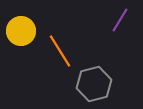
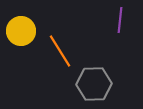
purple line: rotated 25 degrees counterclockwise
gray hexagon: rotated 12 degrees clockwise
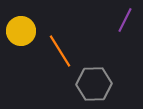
purple line: moved 5 px right; rotated 20 degrees clockwise
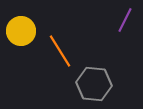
gray hexagon: rotated 8 degrees clockwise
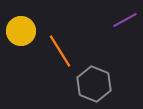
purple line: rotated 35 degrees clockwise
gray hexagon: rotated 16 degrees clockwise
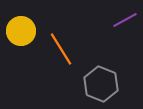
orange line: moved 1 px right, 2 px up
gray hexagon: moved 7 px right
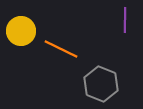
purple line: rotated 60 degrees counterclockwise
orange line: rotated 32 degrees counterclockwise
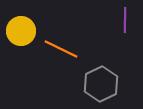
gray hexagon: rotated 12 degrees clockwise
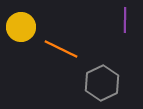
yellow circle: moved 4 px up
gray hexagon: moved 1 px right, 1 px up
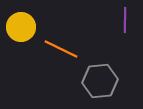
gray hexagon: moved 2 px left, 2 px up; rotated 20 degrees clockwise
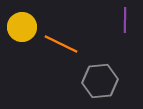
yellow circle: moved 1 px right
orange line: moved 5 px up
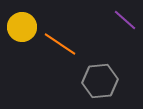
purple line: rotated 50 degrees counterclockwise
orange line: moved 1 px left; rotated 8 degrees clockwise
